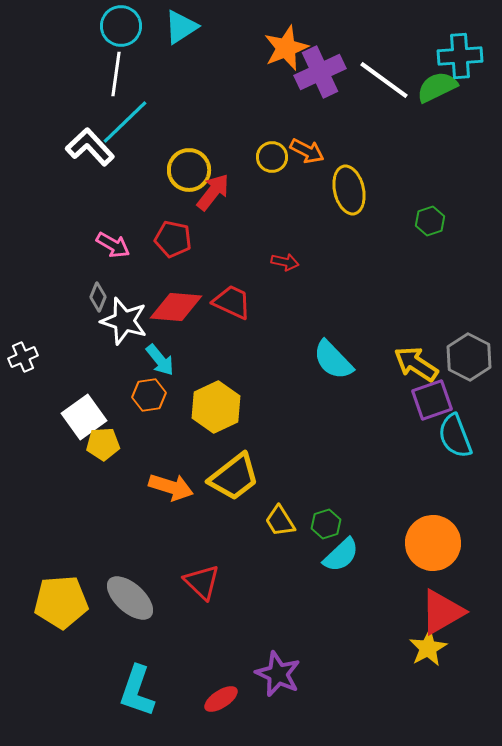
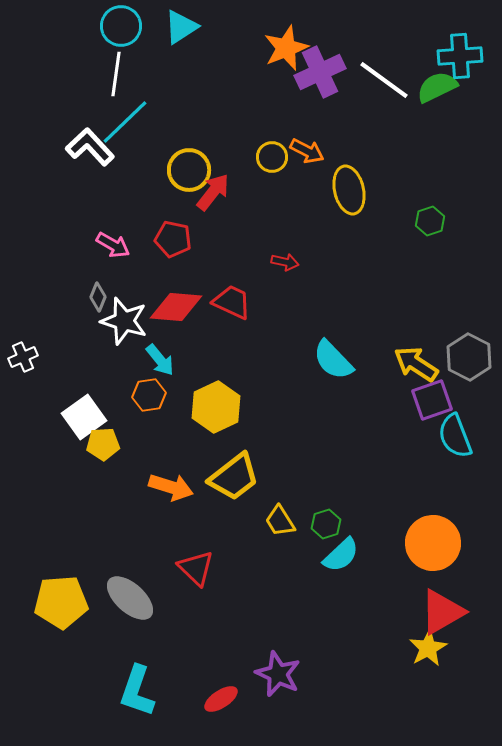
red triangle at (202, 582): moved 6 px left, 14 px up
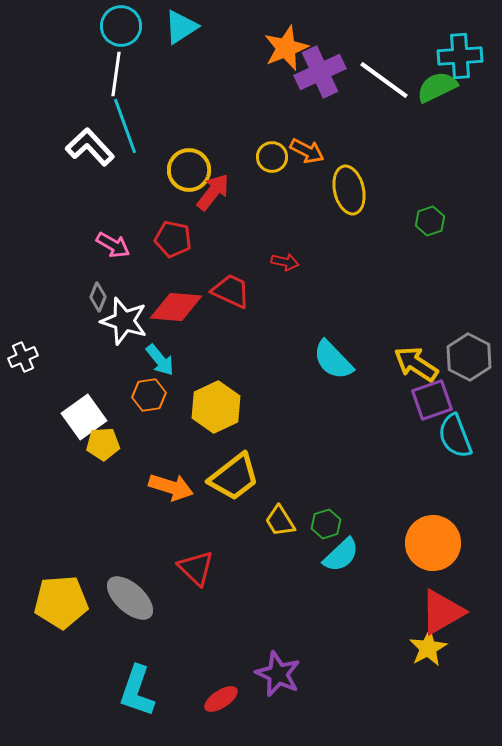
cyan line at (125, 122): moved 4 px down; rotated 66 degrees counterclockwise
red trapezoid at (232, 302): moved 1 px left, 11 px up
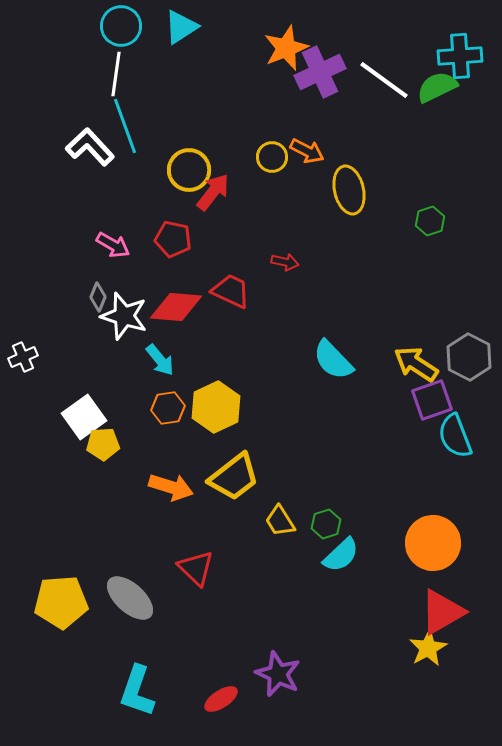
white star at (124, 321): moved 5 px up
orange hexagon at (149, 395): moved 19 px right, 13 px down
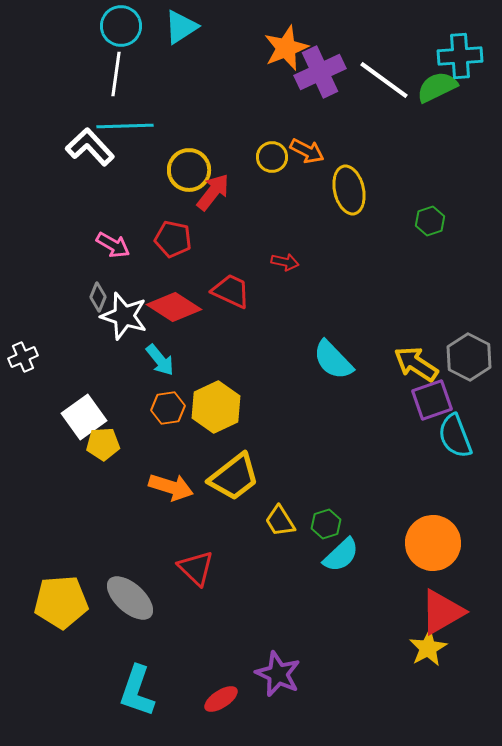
cyan line at (125, 126): rotated 72 degrees counterclockwise
red diamond at (176, 307): moved 2 px left; rotated 28 degrees clockwise
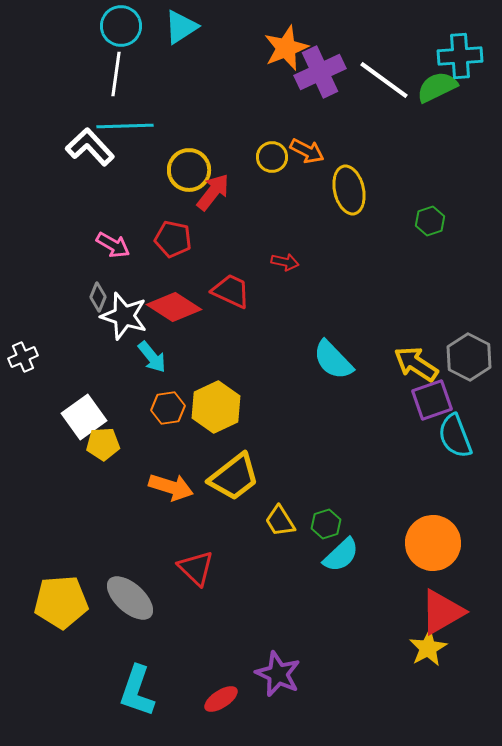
cyan arrow at (160, 360): moved 8 px left, 3 px up
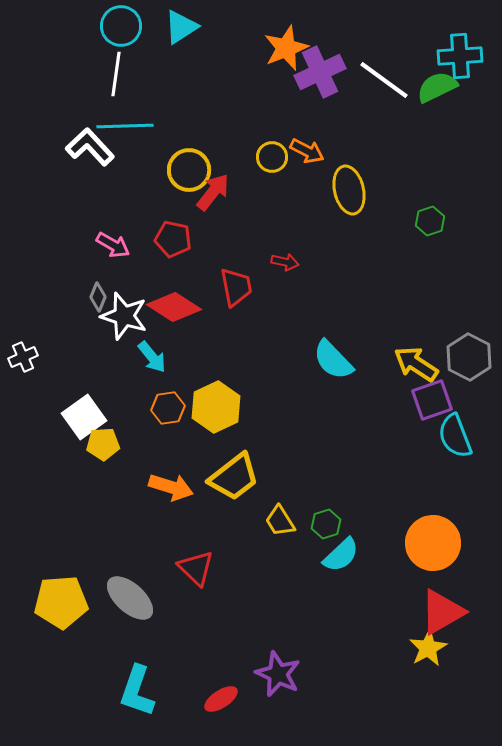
red trapezoid at (231, 291): moved 5 px right, 4 px up; rotated 54 degrees clockwise
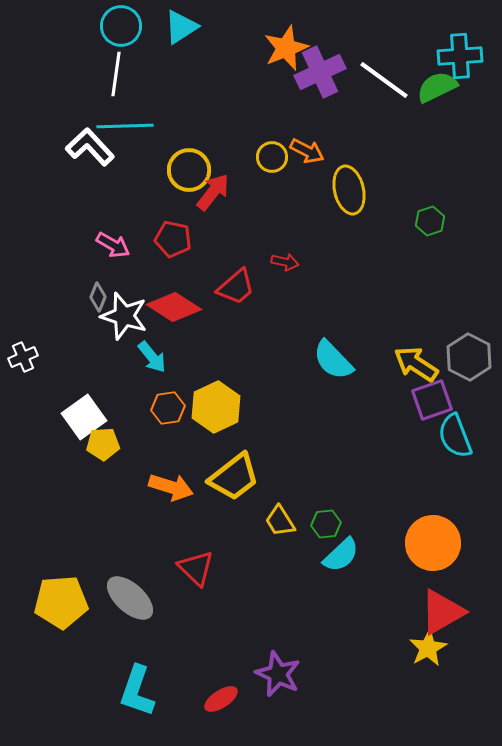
red trapezoid at (236, 287): rotated 60 degrees clockwise
green hexagon at (326, 524): rotated 12 degrees clockwise
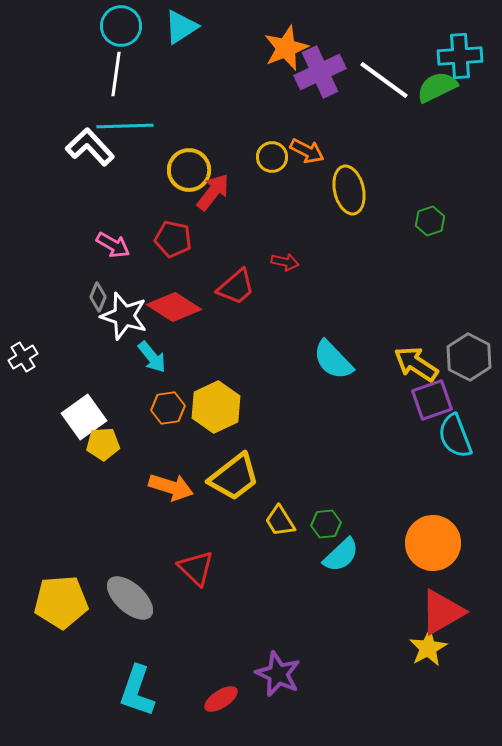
white cross at (23, 357): rotated 8 degrees counterclockwise
